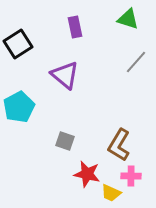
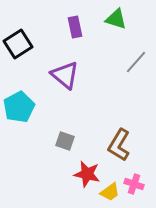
green triangle: moved 12 px left
pink cross: moved 3 px right, 8 px down; rotated 18 degrees clockwise
yellow trapezoid: moved 1 px left, 1 px up; rotated 60 degrees counterclockwise
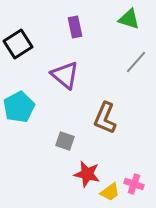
green triangle: moved 13 px right
brown L-shape: moved 14 px left, 27 px up; rotated 8 degrees counterclockwise
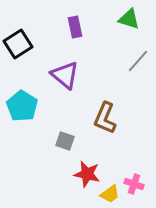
gray line: moved 2 px right, 1 px up
cyan pentagon: moved 3 px right, 1 px up; rotated 12 degrees counterclockwise
yellow trapezoid: moved 2 px down
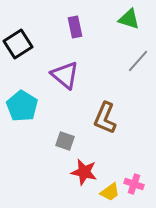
red star: moved 3 px left, 2 px up
yellow trapezoid: moved 2 px up
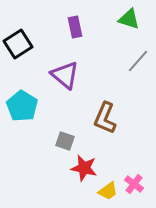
red star: moved 4 px up
pink cross: rotated 18 degrees clockwise
yellow trapezoid: moved 2 px left, 1 px up
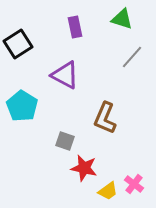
green triangle: moved 7 px left
gray line: moved 6 px left, 4 px up
purple triangle: rotated 12 degrees counterclockwise
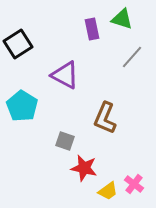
purple rectangle: moved 17 px right, 2 px down
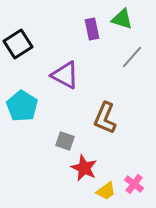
red star: rotated 12 degrees clockwise
yellow trapezoid: moved 2 px left
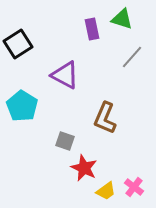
pink cross: moved 3 px down
